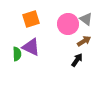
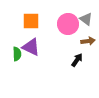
orange square: moved 2 px down; rotated 18 degrees clockwise
brown arrow: moved 4 px right; rotated 24 degrees clockwise
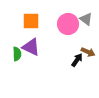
brown arrow: moved 11 px down; rotated 32 degrees clockwise
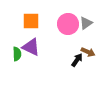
gray triangle: moved 4 px down; rotated 48 degrees clockwise
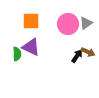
black arrow: moved 4 px up
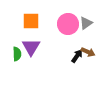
purple triangle: rotated 36 degrees clockwise
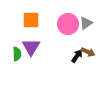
orange square: moved 1 px up
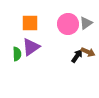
orange square: moved 1 px left, 3 px down
purple triangle: rotated 24 degrees clockwise
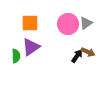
green semicircle: moved 1 px left, 2 px down
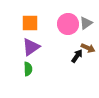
brown arrow: moved 4 px up
green semicircle: moved 12 px right, 13 px down
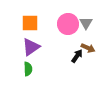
gray triangle: rotated 24 degrees counterclockwise
